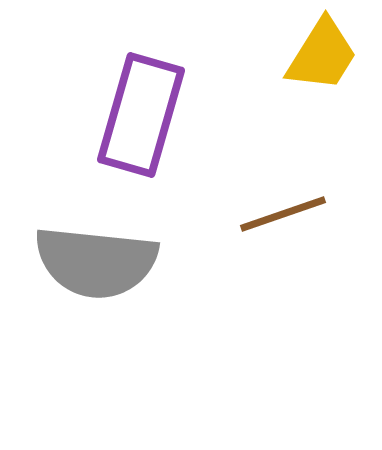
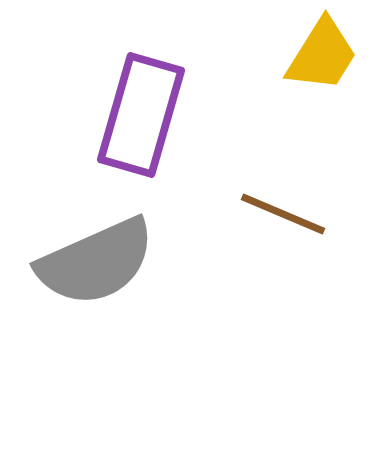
brown line: rotated 42 degrees clockwise
gray semicircle: rotated 30 degrees counterclockwise
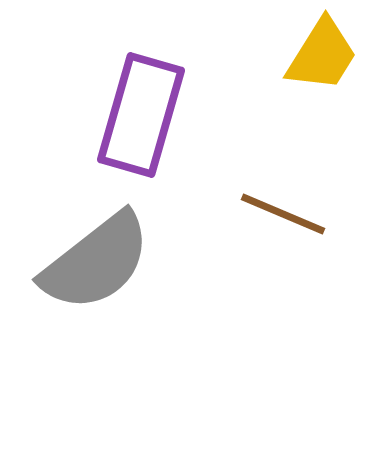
gray semicircle: rotated 14 degrees counterclockwise
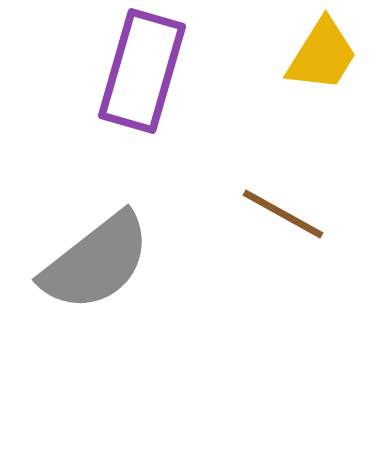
purple rectangle: moved 1 px right, 44 px up
brown line: rotated 6 degrees clockwise
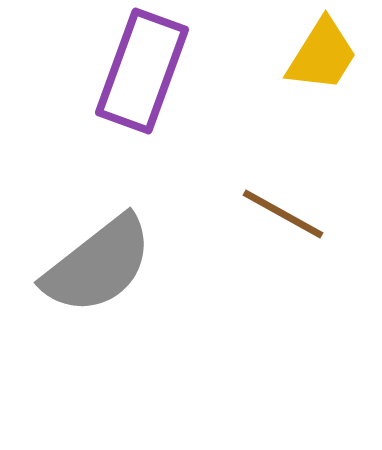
purple rectangle: rotated 4 degrees clockwise
gray semicircle: moved 2 px right, 3 px down
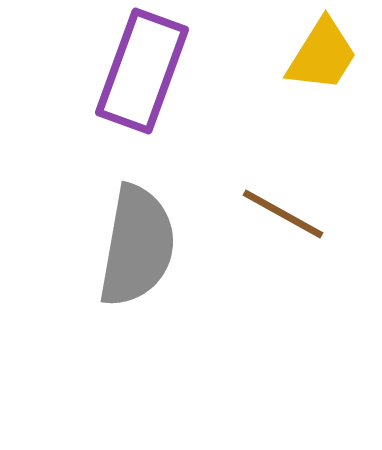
gray semicircle: moved 39 px right, 19 px up; rotated 42 degrees counterclockwise
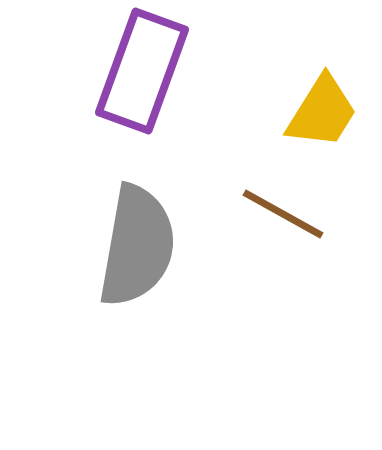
yellow trapezoid: moved 57 px down
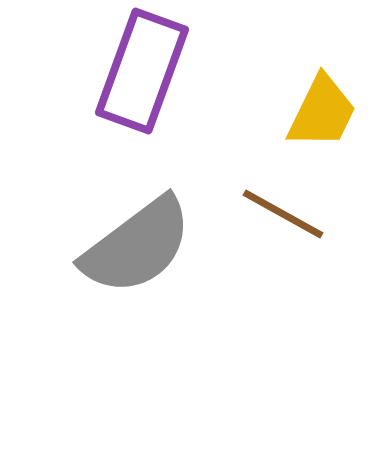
yellow trapezoid: rotated 6 degrees counterclockwise
gray semicircle: rotated 43 degrees clockwise
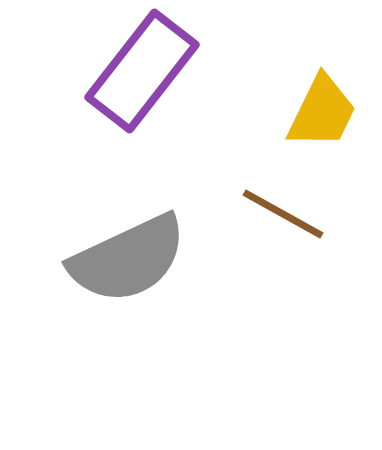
purple rectangle: rotated 18 degrees clockwise
gray semicircle: moved 9 px left, 13 px down; rotated 12 degrees clockwise
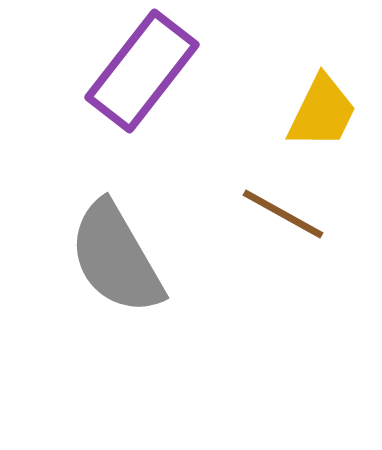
gray semicircle: moved 12 px left, 1 px up; rotated 85 degrees clockwise
